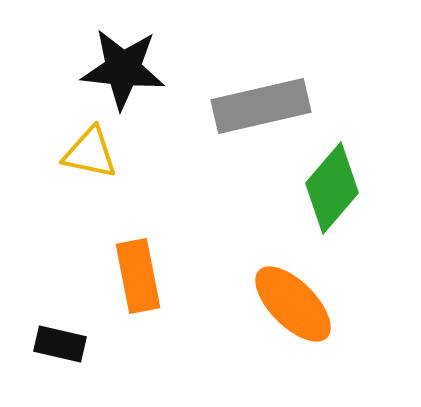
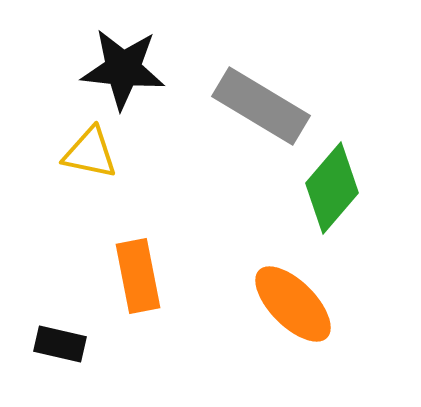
gray rectangle: rotated 44 degrees clockwise
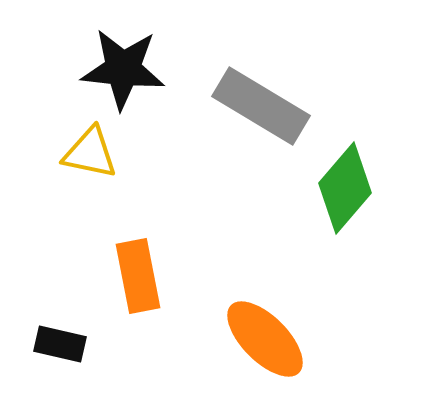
green diamond: moved 13 px right
orange ellipse: moved 28 px left, 35 px down
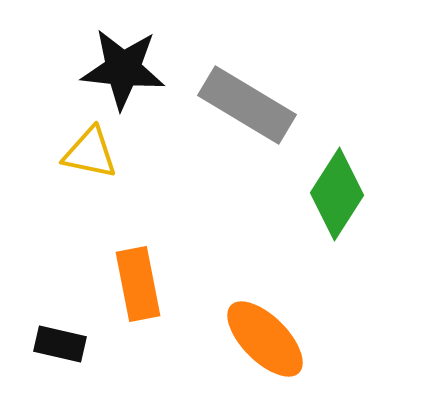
gray rectangle: moved 14 px left, 1 px up
green diamond: moved 8 px left, 6 px down; rotated 8 degrees counterclockwise
orange rectangle: moved 8 px down
